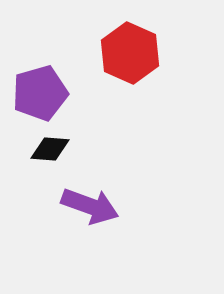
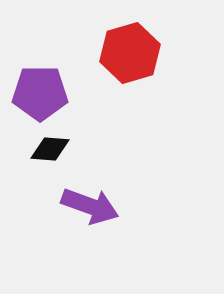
red hexagon: rotated 20 degrees clockwise
purple pentagon: rotated 16 degrees clockwise
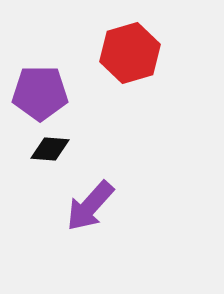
purple arrow: rotated 112 degrees clockwise
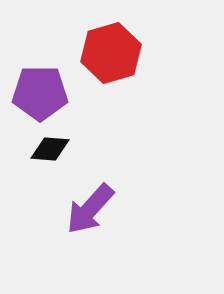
red hexagon: moved 19 px left
purple arrow: moved 3 px down
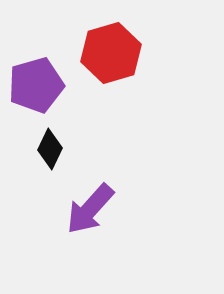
purple pentagon: moved 4 px left, 8 px up; rotated 16 degrees counterclockwise
black diamond: rotated 69 degrees counterclockwise
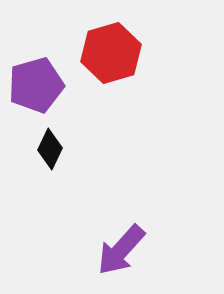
purple arrow: moved 31 px right, 41 px down
